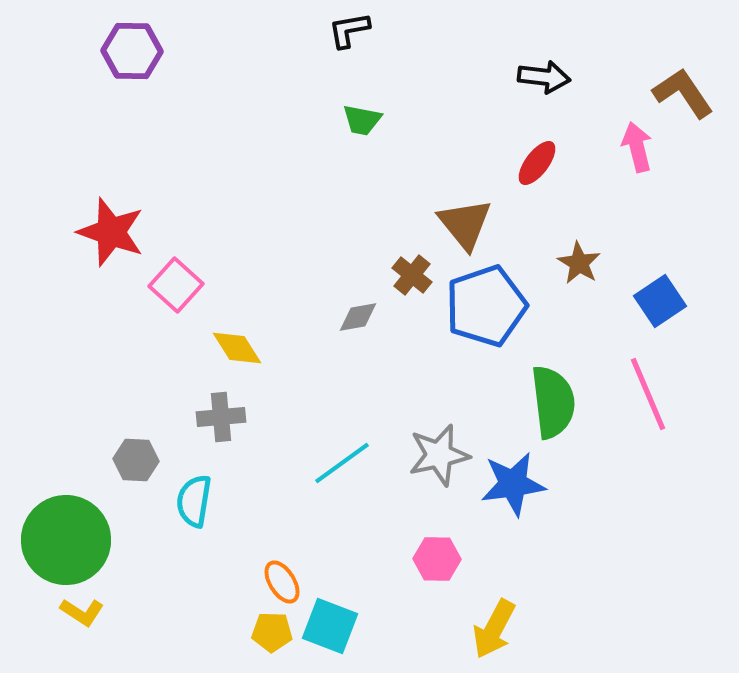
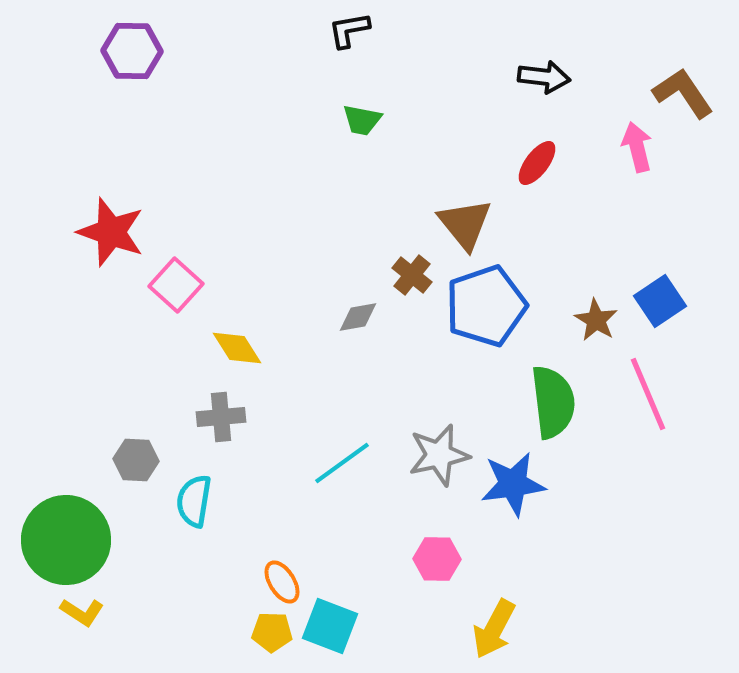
brown star: moved 17 px right, 57 px down
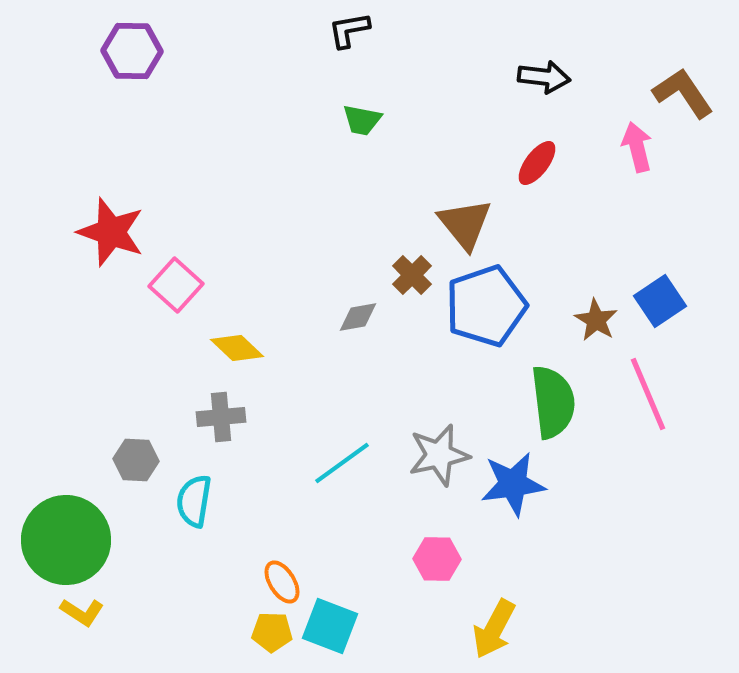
brown cross: rotated 6 degrees clockwise
yellow diamond: rotated 14 degrees counterclockwise
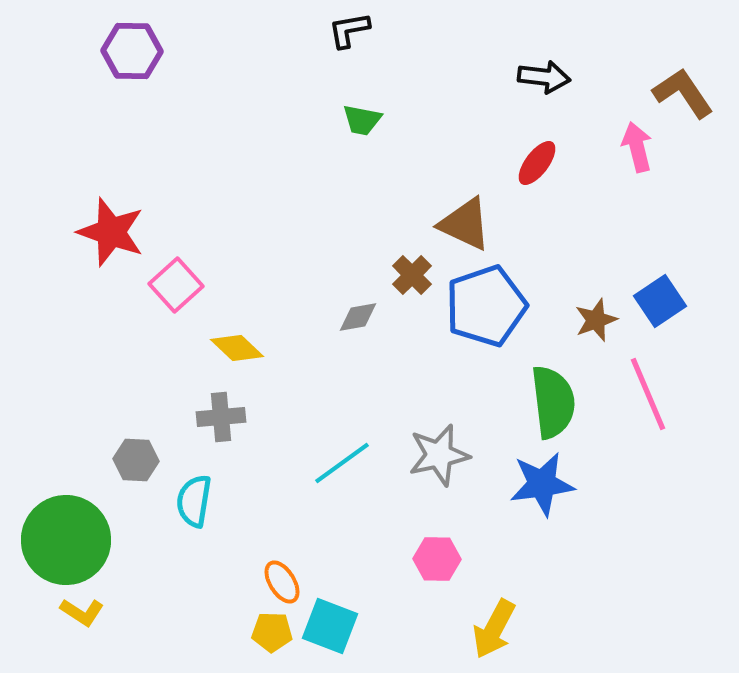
brown triangle: rotated 26 degrees counterclockwise
pink square: rotated 6 degrees clockwise
brown star: rotated 21 degrees clockwise
blue star: moved 29 px right
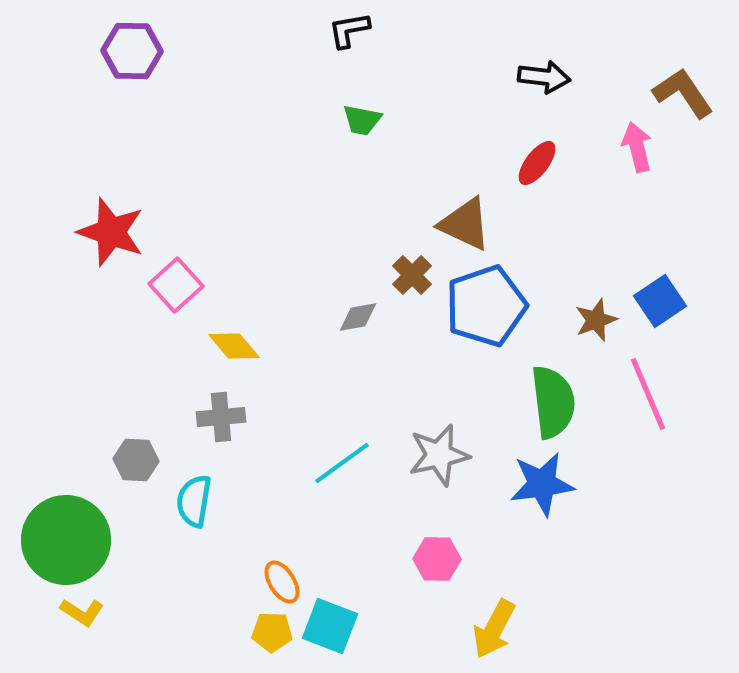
yellow diamond: moved 3 px left, 2 px up; rotated 6 degrees clockwise
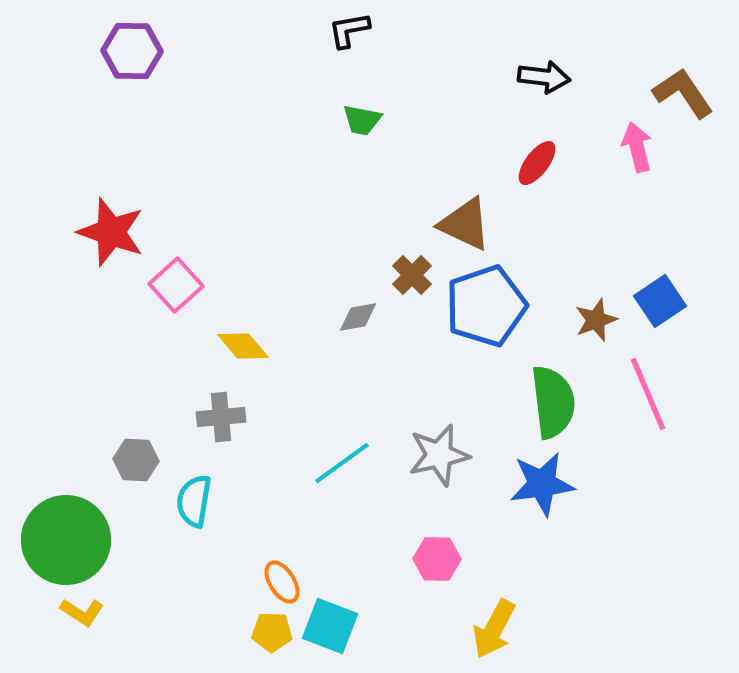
yellow diamond: moved 9 px right
